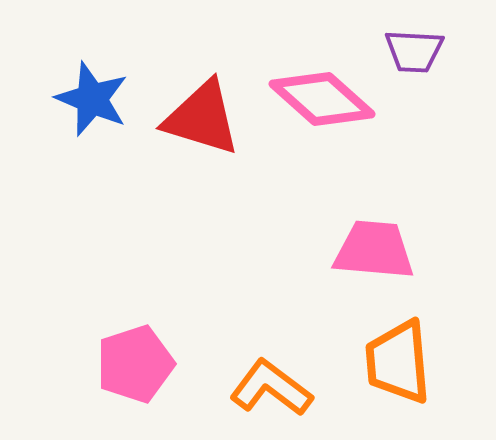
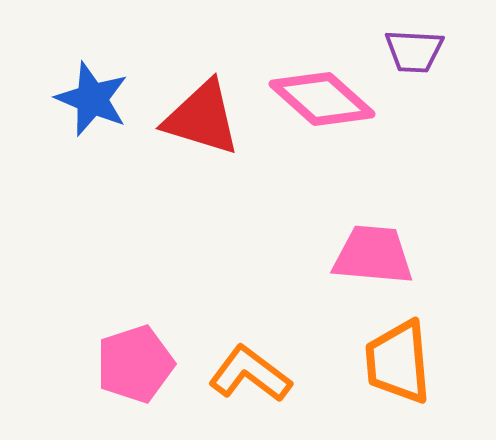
pink trapezoid: moved 1 px left, 5 px down
orange L-shape: moved 21 px left, 14 px up
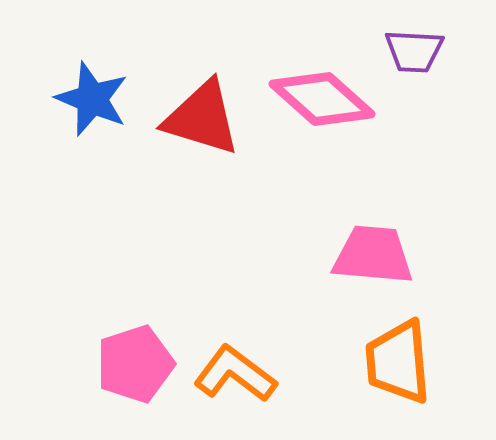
orange L-shape: moved 15 px left
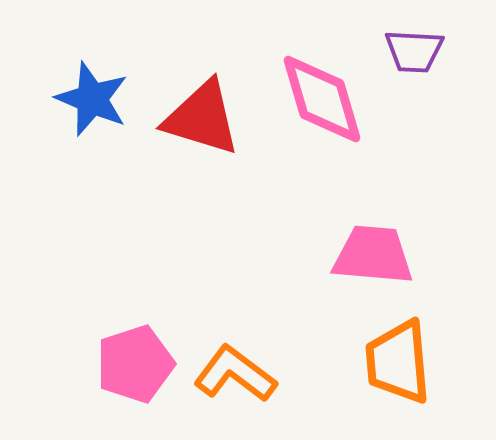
pink diamond: rotated 32 degrees clockwise
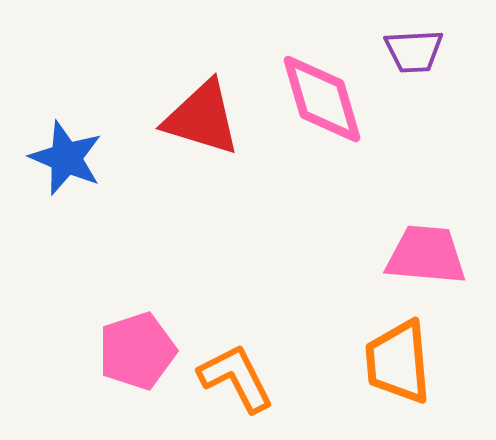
purple trapezoid: rotated 6 degrees counterclockwise
blue star: moved 26 px left, 59 px down
pink trapezoid: moved 53 px right
pink pentagon: moved 2 px right, 13 px up
orange L-shape: moved 1 px right, 4 px down; rotated 26 degrees clockwise
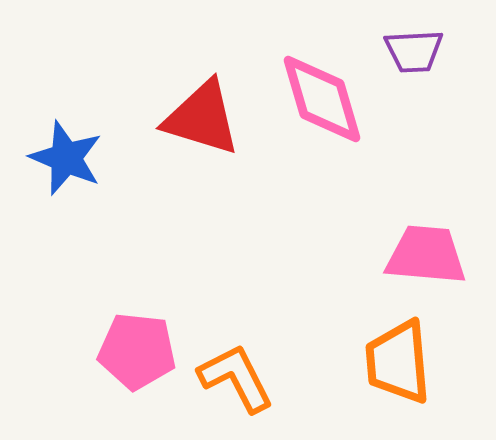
pink pentagon: rotated 24 degrees clockwise
